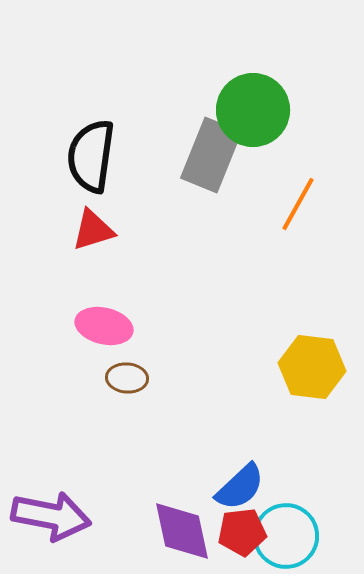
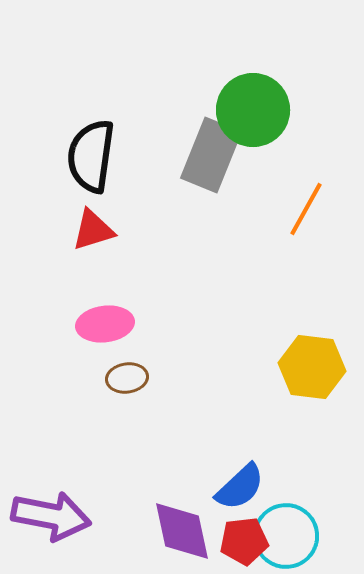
orange line: moved 8 px right, 5 px down
pink ellipse: moved 1 px right, 2 px up; rotated 20 degrees counterclockwise
brown ellipse: rotated 12 degrees counterclockwise
red pentagon: moved 2 px right, 9 px down
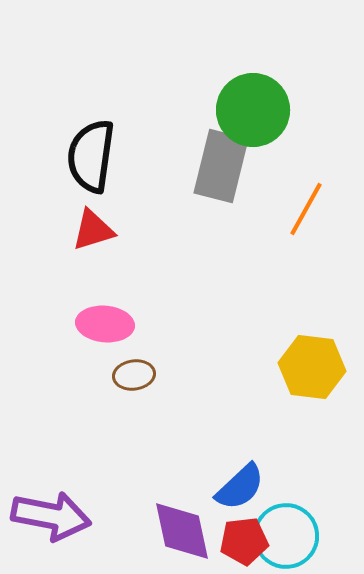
gray rectangle: moved 10 px right, 11 px down; rotated 8 degrees counterclockwise
pink ellipse: rotated 12 degrees clockwise
brown ellipse: moved 7 px right, 3 px up
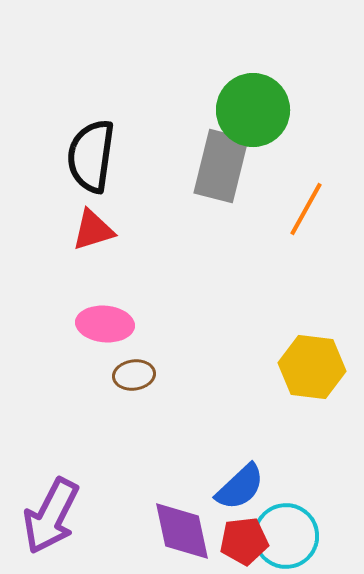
purple arrow: rotated 106 degrees clockwise
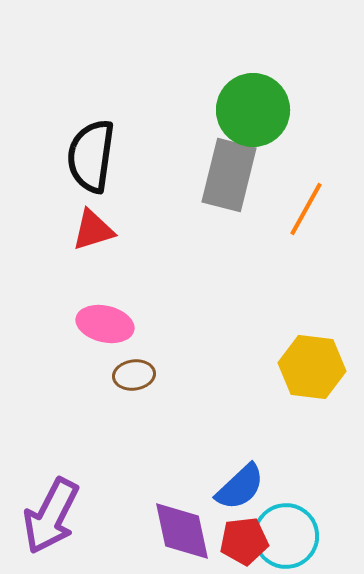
gray rectangle: moved 8 px right, 9 px down
pink ellipse: rotated 8 degrees clockwise
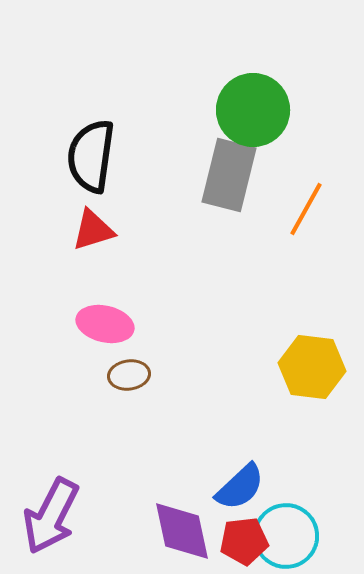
brown ellipse: moved 5 px left
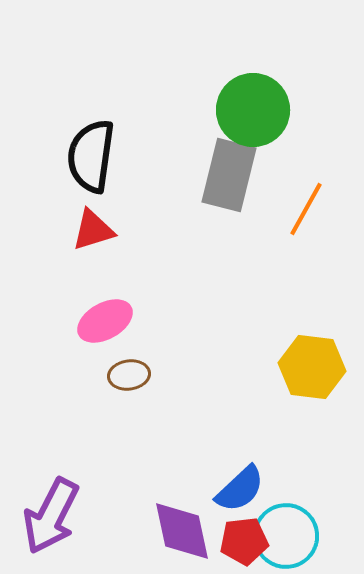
pink ellipse: moved 3 px up; rotated 42 degrees counterclockwise
blue semicircle: moved 2 px down
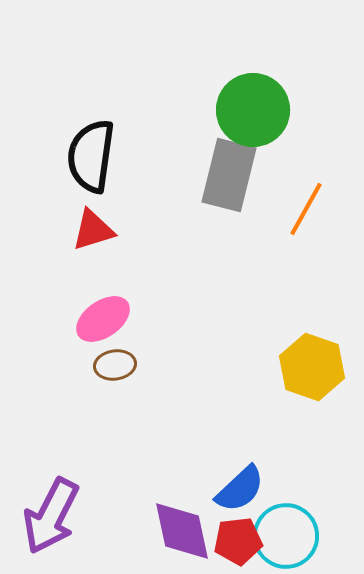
pink ellipse: moved 2 px left, 2 px up; rotated 6 degrees counterclockwise
yellow hexagon: rotated 12 degrees clockwise
brown ellipse: moved 14 px left, 10 px up
red pentagon: moved 6 px left
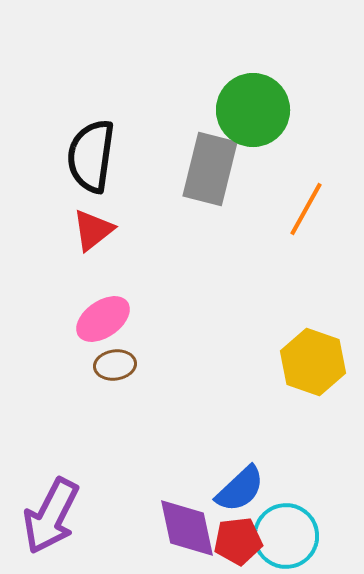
gray rectangle: moved 19 px left, 6 px up
red triangle: rotated 21 degrees counterclockwise
yellow hexagon: moved 1 px right, 5 px up
purple diamond: moved 5 px right, 3 px up
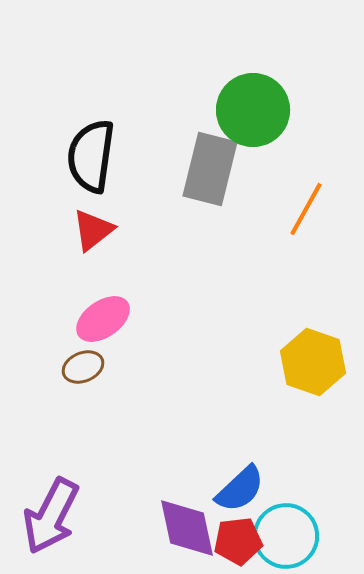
brown ellipse: moved 32 px left, 2 px down; rotated 15 degrees counterclockwise
